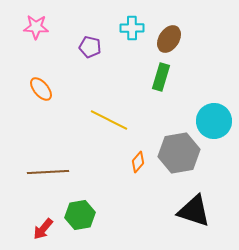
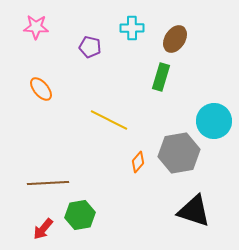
brown ellipse: moved 6 px right
brown line: moved 11 px down
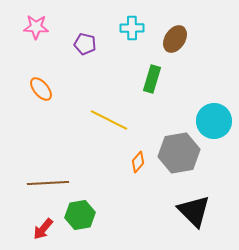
purple pentagon: moved 5 px left, 3 px up
green rectangle: moved 9 px left, 2 px down
black triangle: rotated 27 degrees clockwise
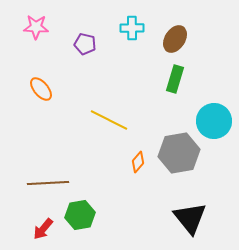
green rectangle: moved 23 px right
black triangle: moved 4 px left, 7 px down; rotated 6 degrees clockwise
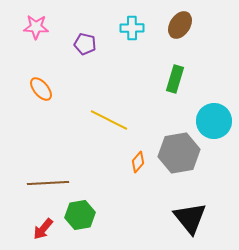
brown ellipse: moved 5 px right, 14 px up
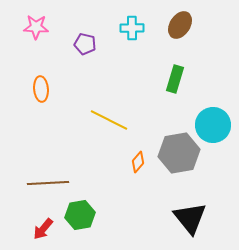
orange ellipse: rotated 35 degrees clockwise
cyan circle: moved 1 px left, 4 px down
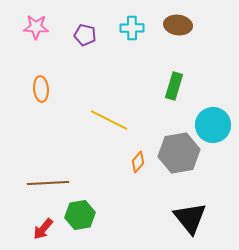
brown ellipse: moved 2 px left; rotated 64 degrees clockwise
purple pentagon: moved 9 px up
green rectangle: moved 1 px left, 7 px down
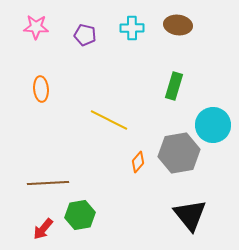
black triangle: moved 3 px up
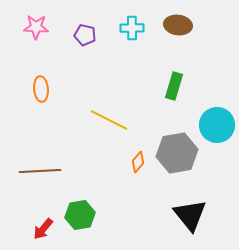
cyan circle: moved 4 px right
gray hexagon: moved 2 px left
brown line: moved 8 px left, 12 px up
